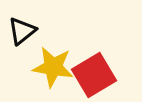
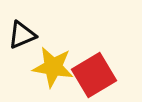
black triangle: moved 4 px down; rotated 16 degrees clockwise
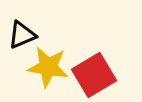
yellow star: moved 5 px left
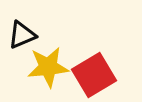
yellow star: rotated 15 degrees counterclockwise
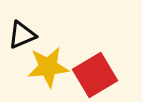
red square: moved 1 px right
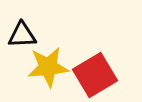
black triangle: rotated 20 degrees clockwise
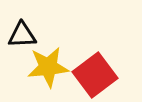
red square: rotated 6 degrees counterclockwise
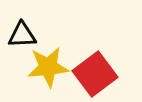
red square: moved 1 px up
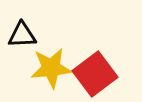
yellow star: moved 3 px right, 1 px down
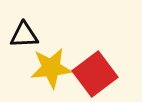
black triangle: moved 2 px right
